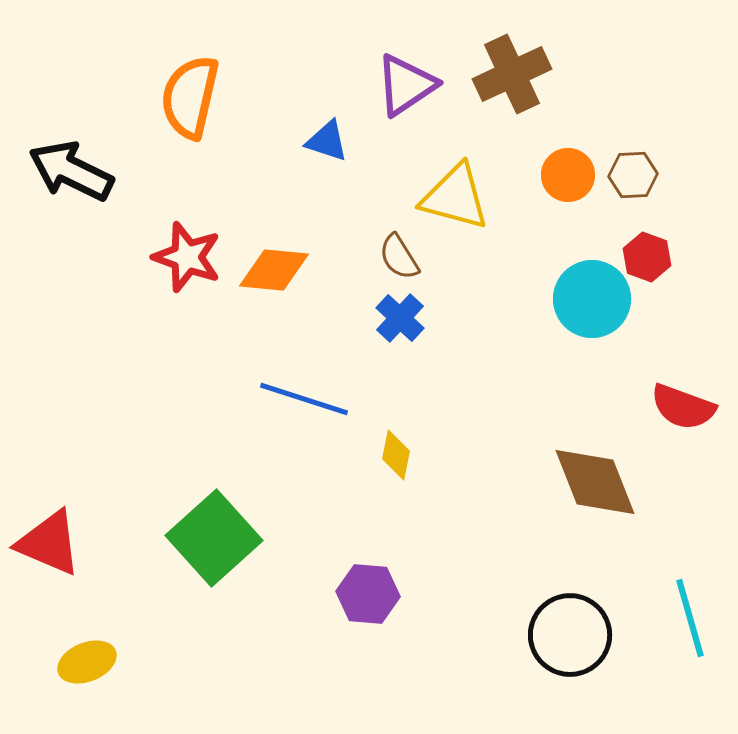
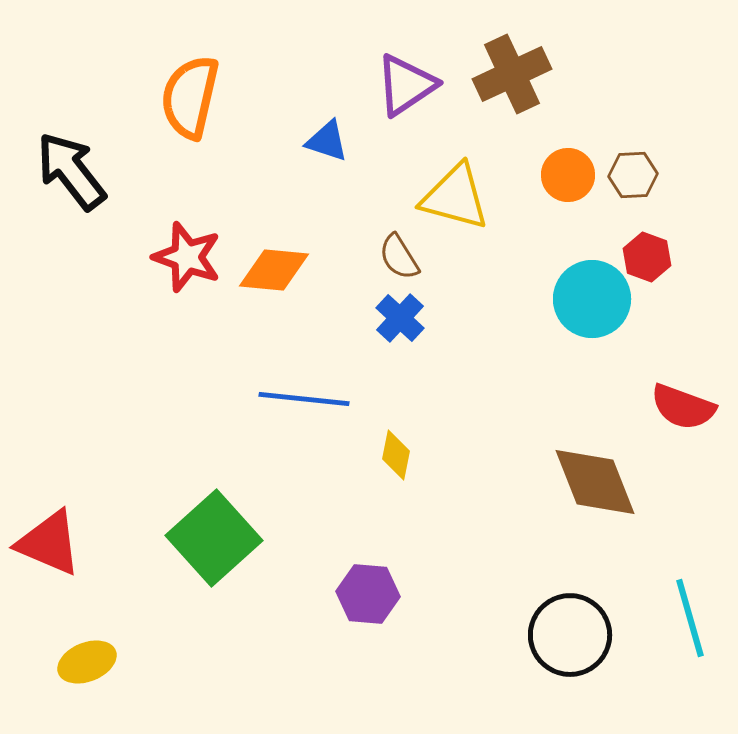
black arrow: rotated 26 degrees clockwise
blue line: rotated 12 degrees counterclockwise
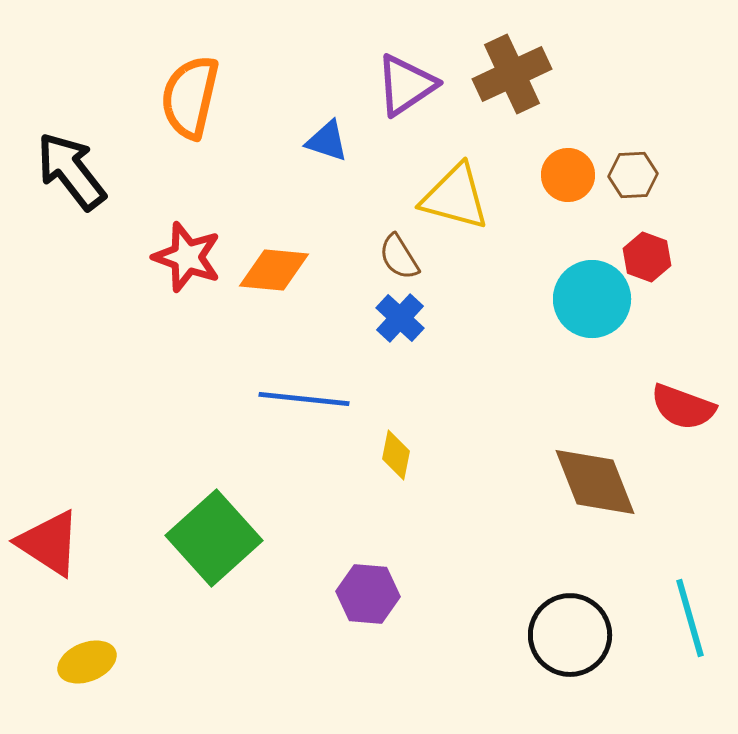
red triangle: rotated 10 degrees clockwise
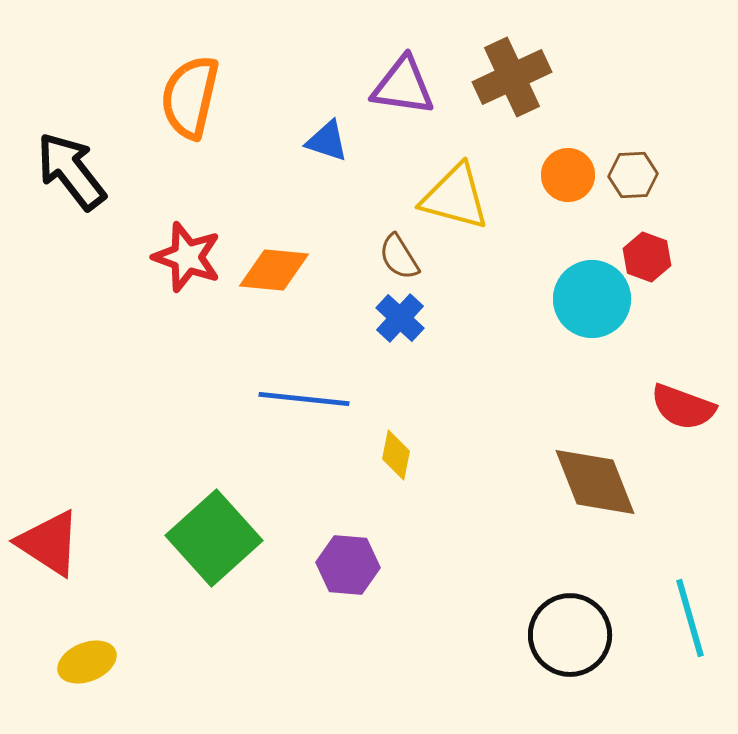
brown cross: moved 3 px down
purple triangle: moved 3 px left, 1 px down; rotated 42 degrees clockwise
purple hexagon: moved 20 px left, 29 px up
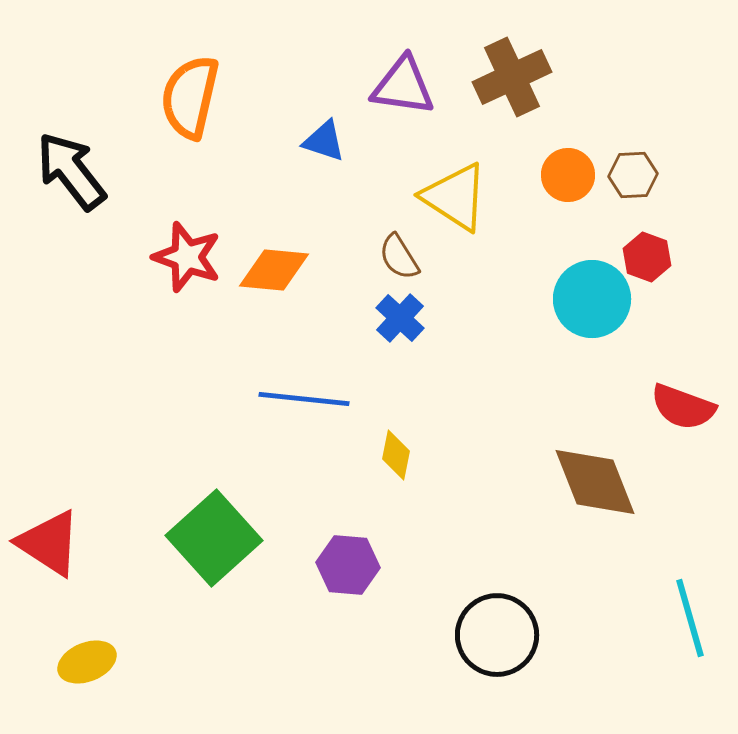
blue triangle: moved 3 px left
yellow triangle: rotated 18 degrees clockwise
black circle: moved 73 px left
